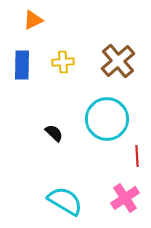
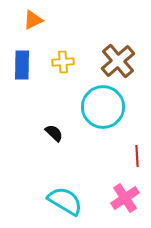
cyan circle: moved 4 px left, 12 px up
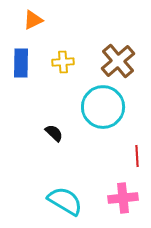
blue rectangle: moved 1 px left, 2 px up
pink cross: moved 2 px left; rotated 28 degrees clockwise
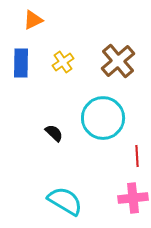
yellow cross: rotated 30 degrees counterclockwise
cyan circle: moved 11 px down
pink cross: moved 10 px right
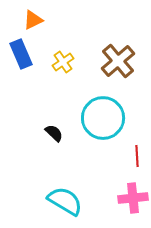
blue rectangle: moved 9 px up; rotated 24 degrees counterclockwise
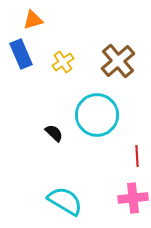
orange triangle: rotated 10 degrees clockwise
cyan circle: moved 6 px left, 3 px up
